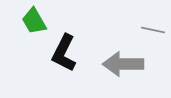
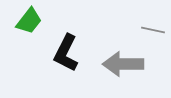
green trapezoid: moved 5 px left; rotated 112 degrees counterclockwise
black L-shape: moved 2 px right
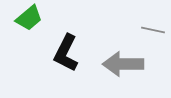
green trapezoid: moved 3 px up; rotated 12 degrees clockwise
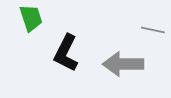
green trapezoid: moved 2 px right; rotated 68 degrees counterclockwise
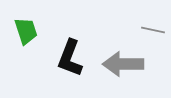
green trapezoid: moved 5 px left, 13 px down
black L-shape: moved 4 px right, 5 px down; rotated 6 degrees counterclockwise
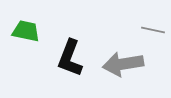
green trapezoid: rotated 60 degrees counterclockwise
gray arrow: rotated 9 degrees counterclockwise
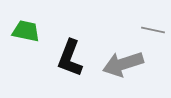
gray arrow: rotated 9 degrees counterclockwise
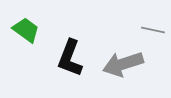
green trapezoid: moved 1 px up; rotated 24 degrees clockwise
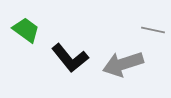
black L-shape: rotated 60 degrees counterclockwise
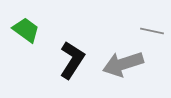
gray line: moved 1 px left, 1 px down
black L-shape: moved 2 px right, 2 px down; rotated 108 degrees counterclockwise
